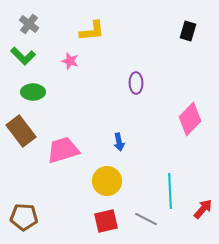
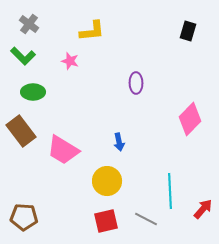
pink trapezoid: rotated 132 degrees counterclockwise
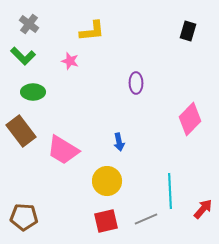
gray line: rotated 50 degrees counterclockwise
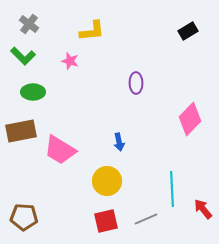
black rectangle: rotated 42 degrees clockwise
brown rectangle: rotated 64 degrees counterclockwise
pink trapezoid: moved 3 px left
cyan line: moved 2 px right, 2 px up
red arrow: rotated 80 degrees counterclockwise
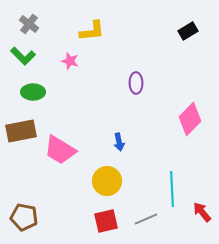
red arrow: moved 1 px left, 3 px down
brown pentagon: rotated 8 degrees clockwise
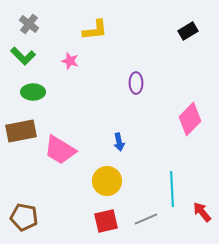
yellow L-shape: moved 3 px right, 1 px up
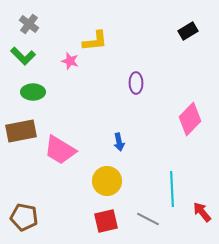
yellow L-shape: moved 11 px down
gray line: moved 2 px right; rotated 50 degrees clockwise
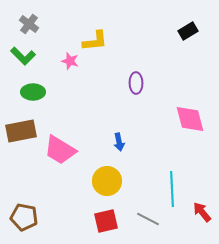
pink diamond: rotated 60 degrees counterclockwise
